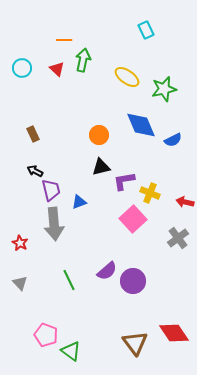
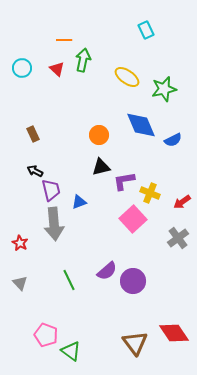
red arrow: moved 3 px left; rotated 48 degrees counterclockwise
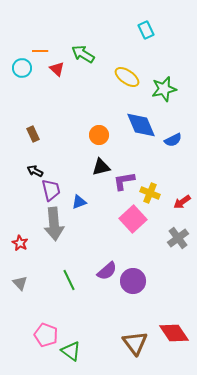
orange line: moved 24 px left, 11 px down
green arrow: moved 6 px up; rotated 70 degrees counterclockwise
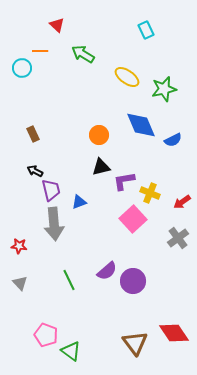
red triangle: moved 44 px up
red star: moved 1 px left, 3 px down; rotated 21 degrees counterclockwise
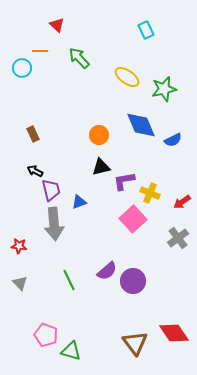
green arrow: moved 4 px left, 4 px down; rotated 15 degrees clockwise
green triangle: rotated 20 degrees counterclockwise
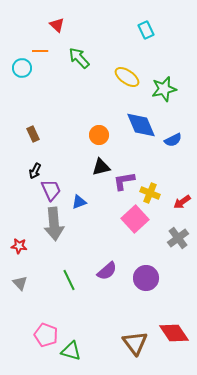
black arrow: rotated 91 degrees counterclockwise
purple trapezoid: rotated 10 degrees counterclockwise
pink square: moved 2 px right
purple circle: moved 13 px right, 3 px up
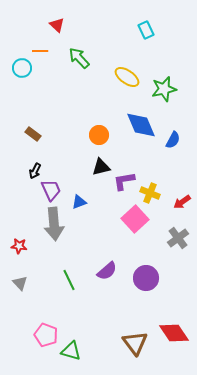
brown rectangle: rotated 28 degrees counterclockwise
blue semicircle: rotated 36 degrees counterclockwise
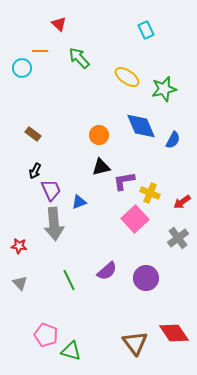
red triangle: moved 2 px right, 1 px up
blue diamond: moved 1 px down
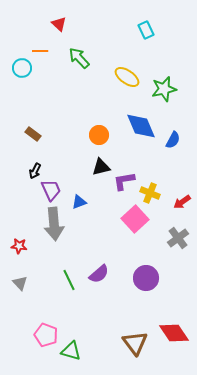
purple semicircle: moved 8 px left, 3 px down
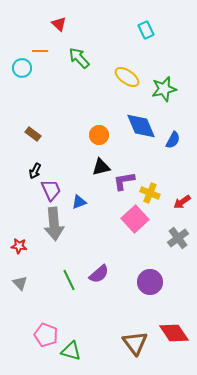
purple circle: moved 4 px right, 4 px down
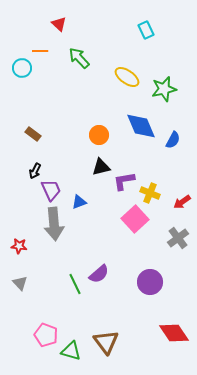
green line: moved 6 px right, 4 px down
brown triangle: moved 29 px left, 1 px up
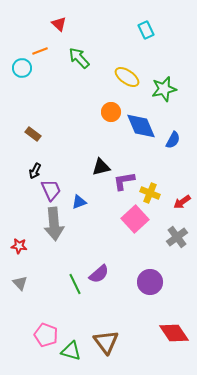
orange line: rotated 21 degrees counterclockwise
orange circle: moved 12 px right, 23 px up
gray cross: moved 1 px left, 1 px up
